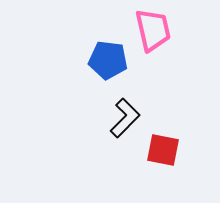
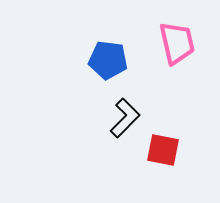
pink trapezoid: moved 24 px right, 13 px down
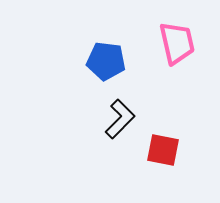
blue pentagon: moved 2 px left, 1 px down
black L-shape: moved 5 px left, 1 px down
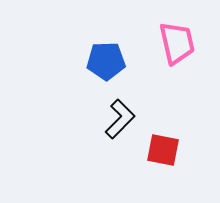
blue pentagon: rotated 9 degrees counterclockwise
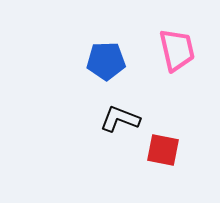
pink trapezoid: moved 7 px down
black L-shape: rotated 114 degrees counterclockwise
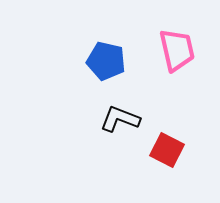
blue pentagon: rotated 15 degrees clockwise
red square: moved 4 px right; rotated 16 degrees clockwise
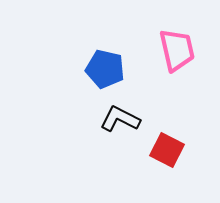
blue pentagon: moved 1 px left, 8 px down
black L-shape: rotated 6 degrees clockwise
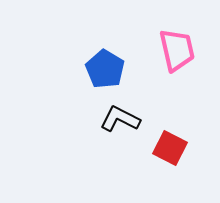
blue pentagon: rotated 18 degrees clockwise
red square: moved 3 px right, 2 px up
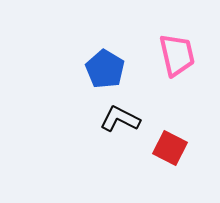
pink trapezoid: moved 5 px down
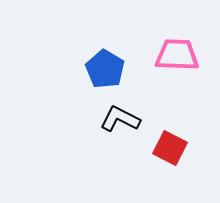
pink trapezoid: rotated 75 degrees counterclockwise
